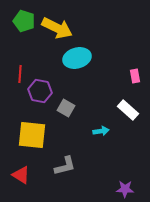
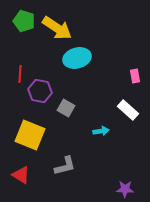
yellow arrow: rotated 8 degrees clockwise
yellow square: moved 2 px left; rotated 16 degrees clockwise
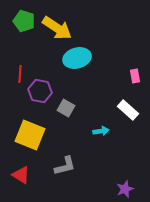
purple star: rotated 24 degrees counterclockwise
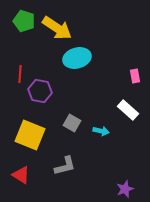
gray square: moved 6 px right, 15 px down
cyan arrow: rotated 21 degrees clockwise
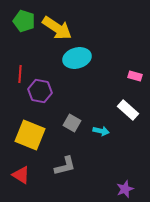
pink rectangle: rotated 64 degrees counterclockwise
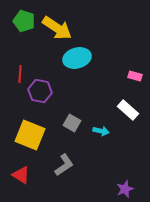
gray L-shape: moved 1 px left, 1 px up; rotated 20 degrees counterclockwise
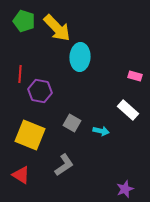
yellow arrow: rotated 12 degrees clockwise
cyan ellipse: moved 3 px right, 1 px up; rotated 72 degrees counterclockwise
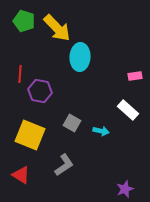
pink rectangle: rotated 24 degrees counterclockwise
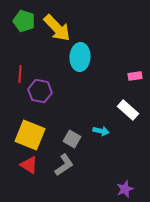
gray square: moved 16 px down
red triangle: moved 8 px right, 10 px up
